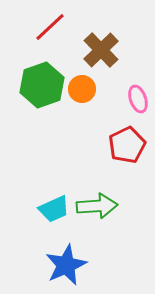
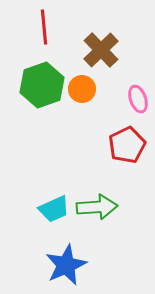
red line: moved 6 px left; rotated 52 degrees counterclockwise
green arrow: moved 1 px down
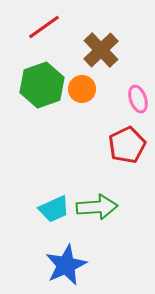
red line: rotated 60 degrees clockwise
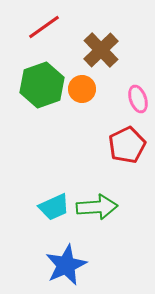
cyan trapezoid: moved 2 px up
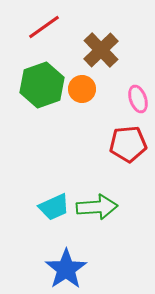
red pentagon: moved 1 px right, 1 px up; rotated 21 degrees clockwise
blue star: moved 4 px down; rotated 9 degrees counterclockwise
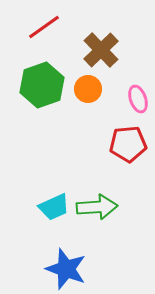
orange circle: moved 6 px right
blue star: rotated 18 degrees counterclockwise
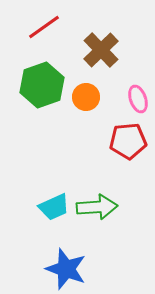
orange circle: moved 2 px left, 8 px down
red pentagon: moved 3 px up
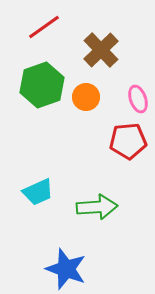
cyan trapezoid: moved 16 px left, 15 px up
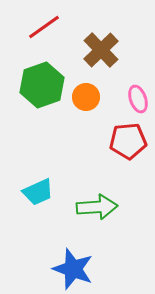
blue star: moved 7 px right
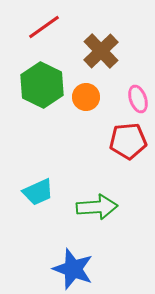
brown cross: moved 1 px down
green hexagon: rotated 15 degrees counterclockwise
